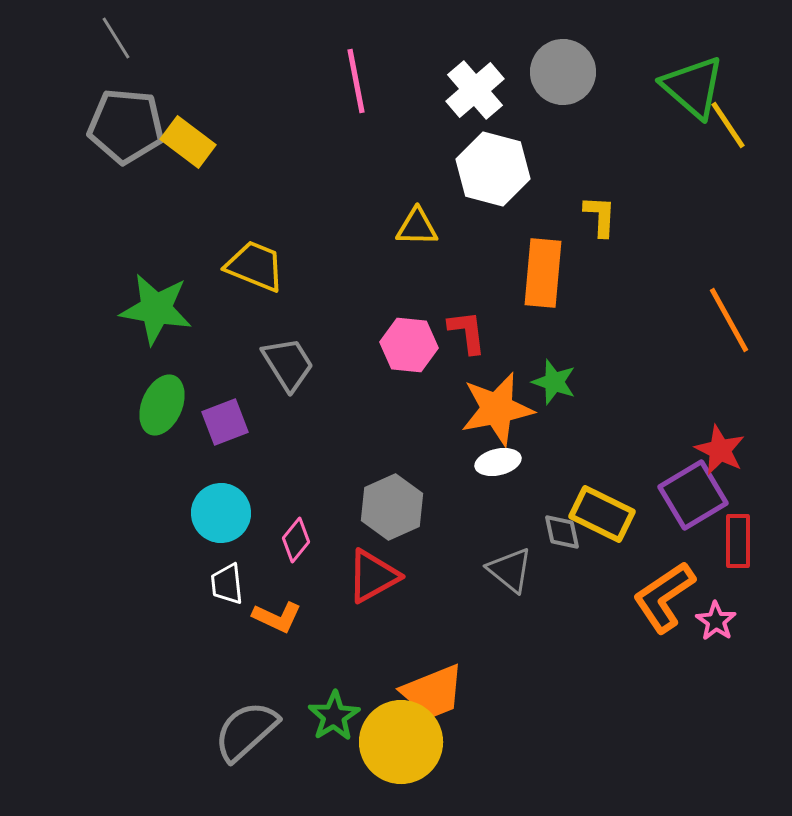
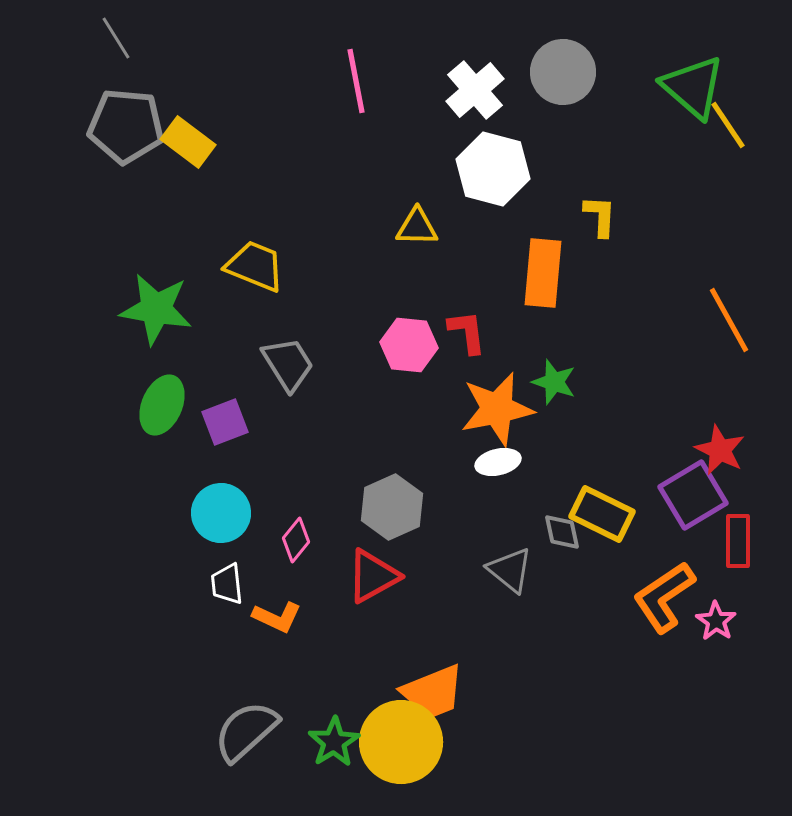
green star at (334, 716): moved 26 px down
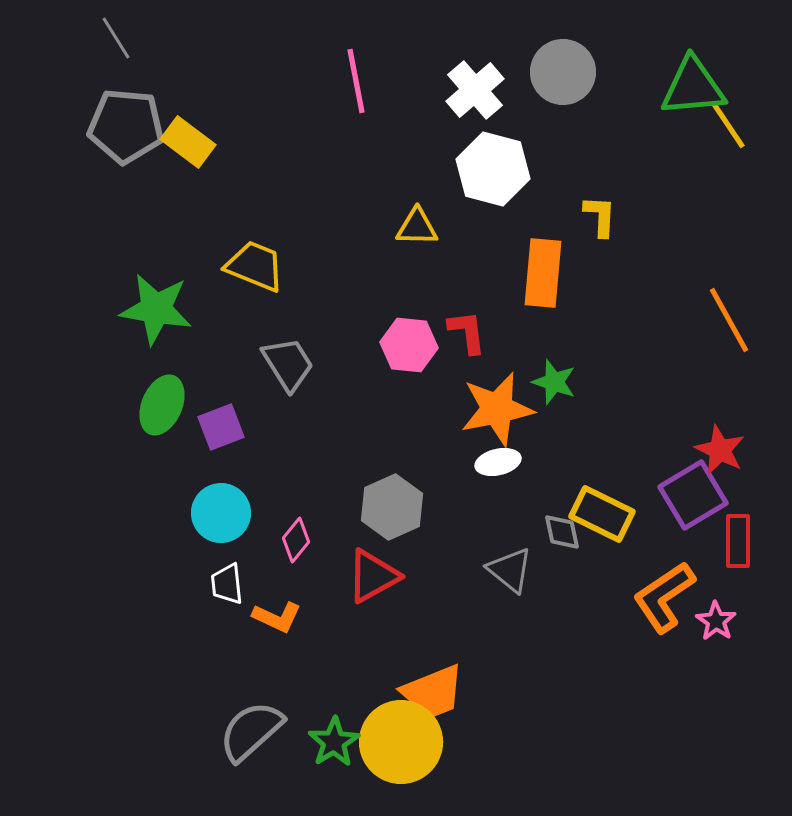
green triangle at (693, 87): rotated 46 degrees counterclockwise
purple square at (225, 422): moved 4 px left, 5 px down
gray semicircle at (246, 731): moved 5 px right
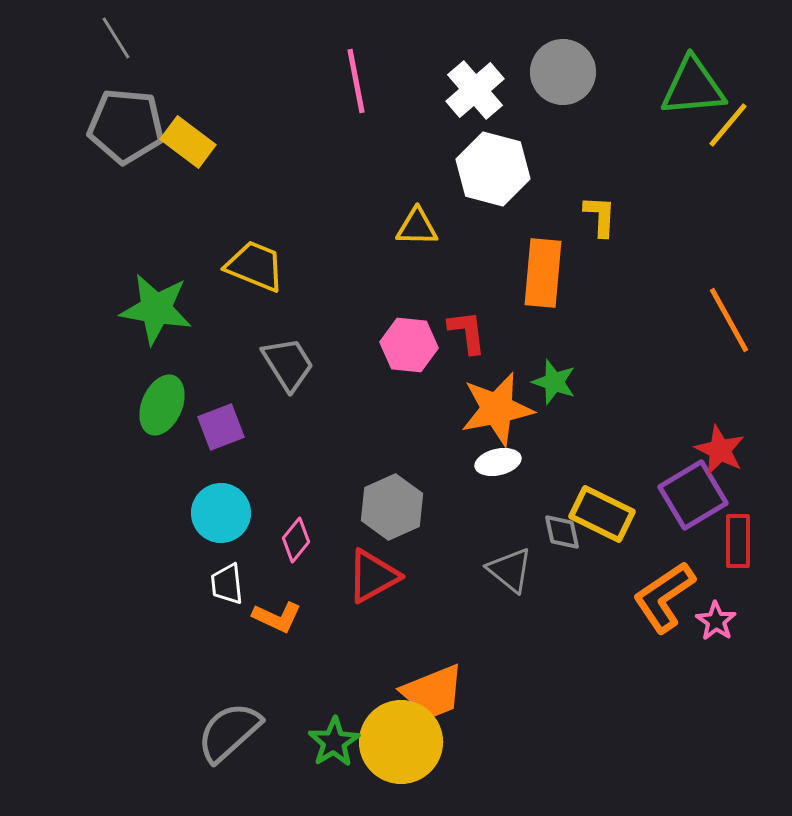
yellow line at (728, 125): rotated 74 degrees clockwise
gray semicircle at (251, 731): moved 22 px left, 1 px down
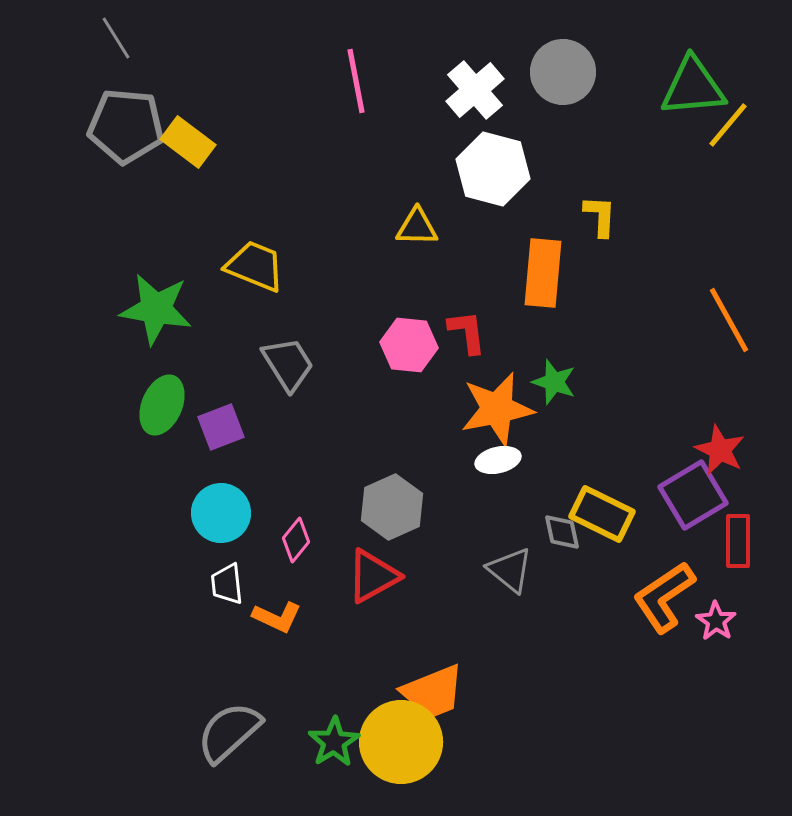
white ellipse at (498, 462): moved 2 px up
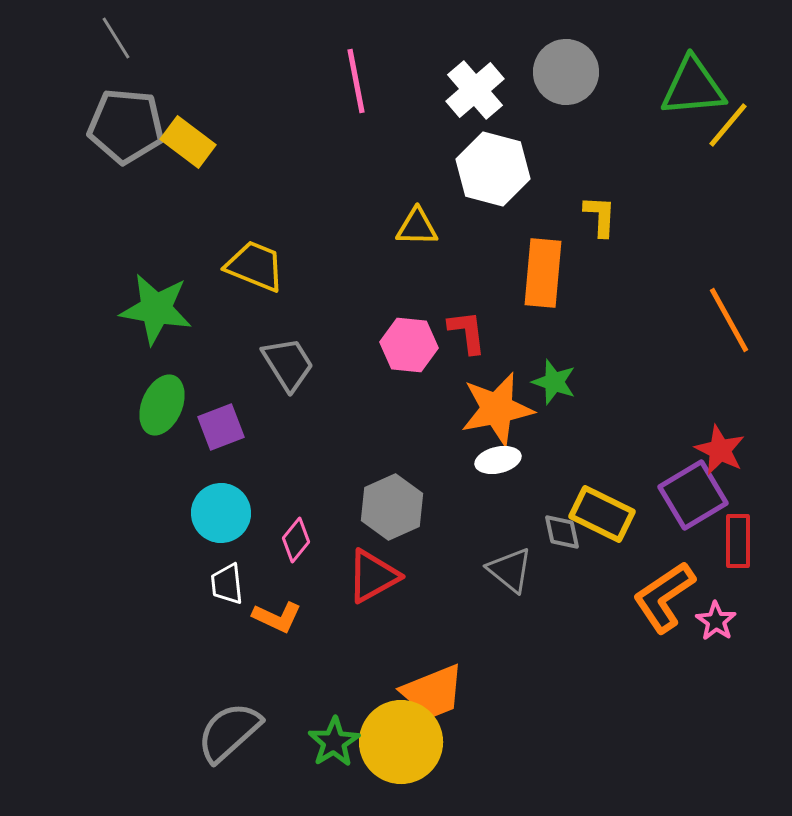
gray circle at (563, 72): moved 3 px right
